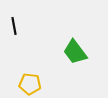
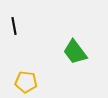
yellow pentagon: moved 4 px left, 2 px up
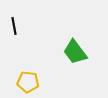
yellow pentagon: moved 2 px right
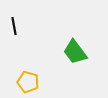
yellow pentagon: rotated 10 degrees clockwise
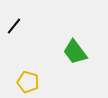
black line: rotated 48 degrees clockwise
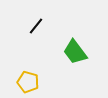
black line: moved 22 px right
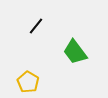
yellow pentagon: rotated 15 degrees clockwise
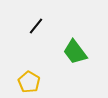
yellow pentagon: moved 1 px right
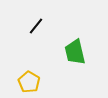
green trapezoid: rotated 24 degrees clockwise
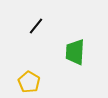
green trapezoid: rotated 16 degrees clockwise
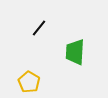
black line: moved 3 px right, 2 px down
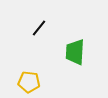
yellow pentagon: rotated 25 degrees counterclockwise
